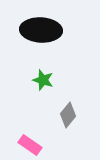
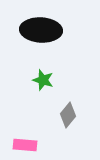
pink rectangle: moved 5 px left; rotated 30 degrees counterclockwise
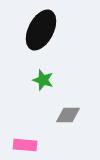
black ellipse: rotated 66 degrees counterclockwise
gray diamond: rotated 50 degrees clockwise
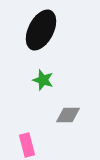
pink rectangle: moved 2 px right; rotated 70 degrees clockwise
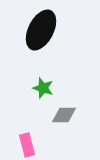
green star: moved 8 px down
gray diamond: moved 4 px left
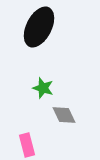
black ellipse: moved 2 px left, 3 px up
gray diamond: rotated 65 degrees clockwise
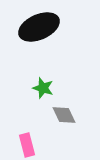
black ellipse: rotated 39 degrees clockwise
